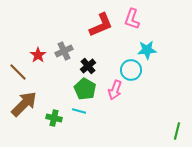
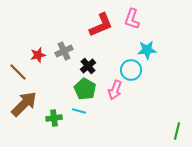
red star: rotated 21 degrees clockwise
green cross: rotated 21 degrees counterclockwise
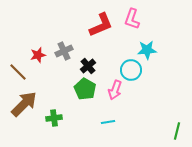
cyan line: moved 29 px right, 11 px down; rotated 24 degrees counterclockwise
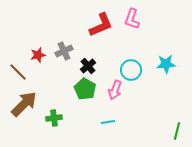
cyan star: moved 19 px right, 14 px down
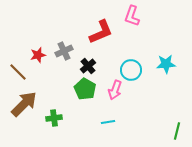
pink L-shape: moved 3 px up
red L-shape: moved 7 px down
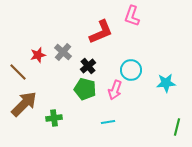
gray cross: moved 1 px left, 1 px down; rotated 24 degrees counterclockwise
cyan star: moved 19 px down
green pentagon: rotated 15 degrees counterclockwise
green line: moved 4 px up
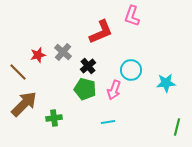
pink arrow: moved 1 px left
